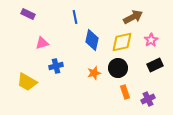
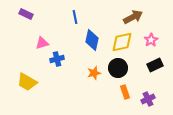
purple rectangle: moved 2 px left
blue cross: moved 1 px right, 7 px up
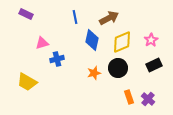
brown arrow: moved 24 px left, 1 px down
yellow diamond: rotated 10 degrees counterclockwise
black rectangle: moved 1 px left
orange rectangle: moved 4 px right, 5 px down
purple cross: rotated 24 degrees counterclockwise
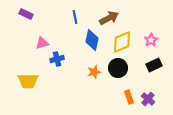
orange star: moved 1 px up
yellow trapezoid: moved 1 px right, 1 px up; rotated 30 degrees counterclockwise
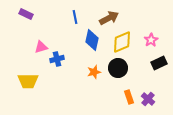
pink triangle: moved 1 px left, 4 px down
black rectangle: moved 5 px right, 2 px up
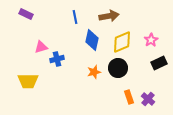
brown arrow: moved 2 px up; rotated 18 degrees clockwise
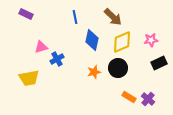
brown arrow: moved 4 px right, 1 px down; rotated 54 degrees clockwise
pink star: rotated 24 degrees clockwise
blue cross: rotated 16 degrees counterclockwise
yellow trapezoid: moved 1 px right, 3 px up; rotated 10 degrees counterclockwise
orange rectangle: rotated 40 degrees counterclockwise
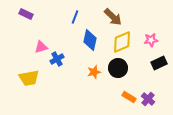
blue line: rotated 32 degrees clockwise
blue diamond: moved 2 px left
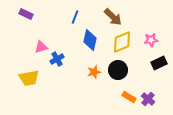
black circle: moved 2 px down
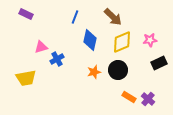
pink star: moved 1 px left
yellow trapezoid: moved 3 px left
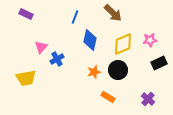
brown arrow: moved 4 px up
yellow diamond: moved 1 px right, 2 px down
pink triangle: rotated 32 degrees counterclockwise
orange rectangle: moved 21 px left
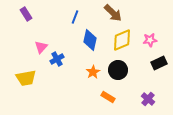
purple rectangle: rotated 32 degrees clockwise
yellow diamond: moved 1 px left, 4 px up
orange star: moved 1 px left; rotated 16 degrees counterclockwise
